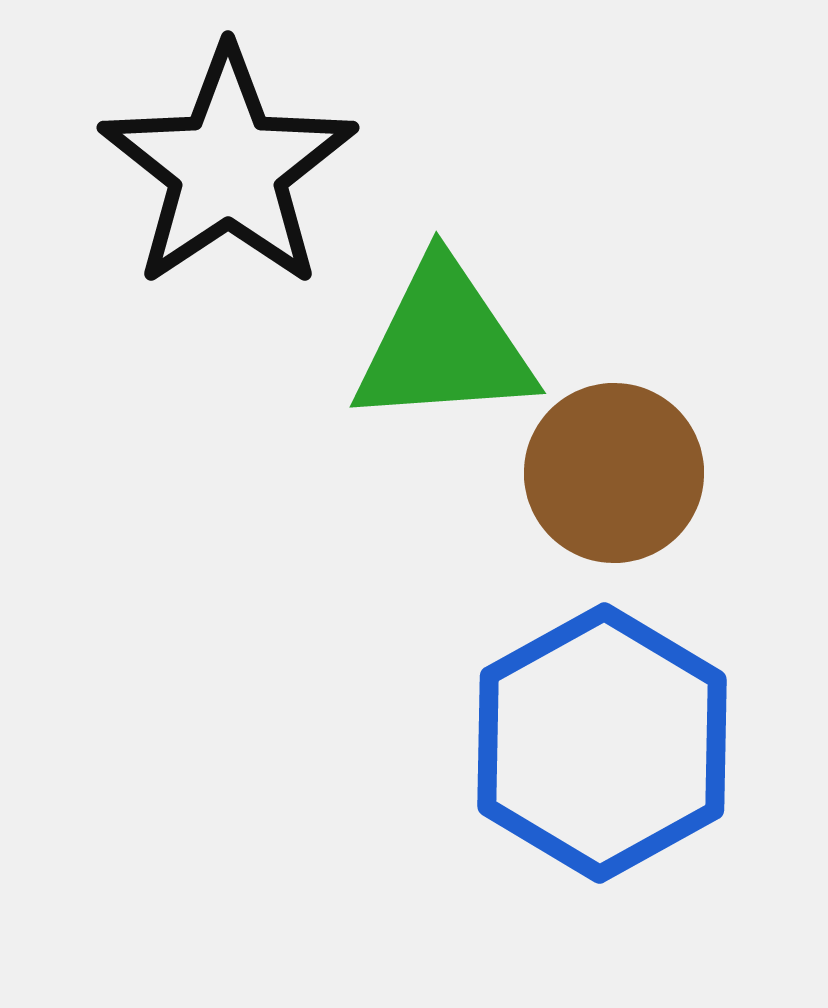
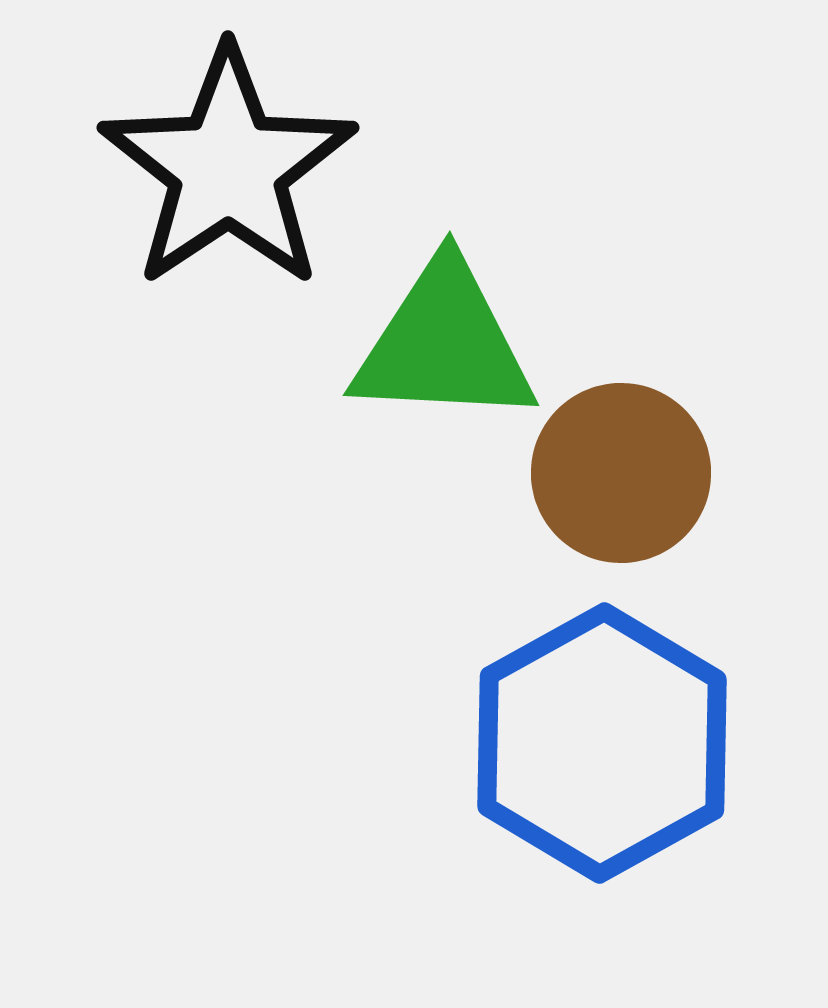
green triangle: rotated 7 degrees clockwise
brown circle: moved 7 px right
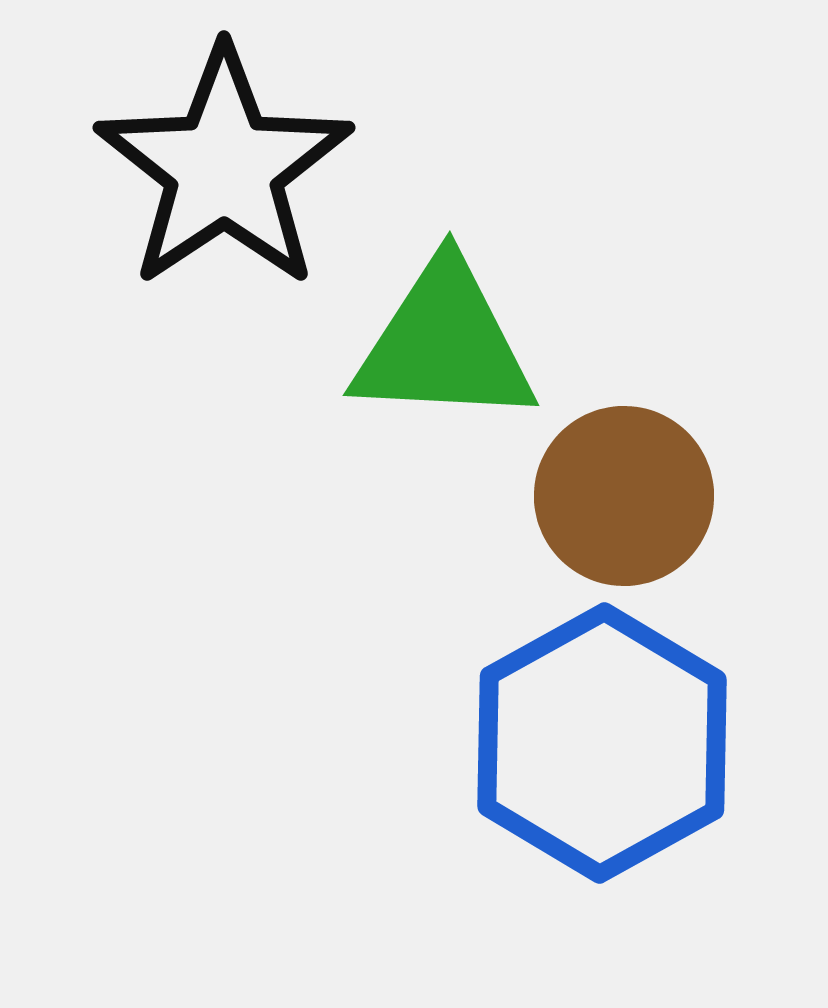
black star: moved 4 px left
brown circle: moved 3 px right, 23 px down
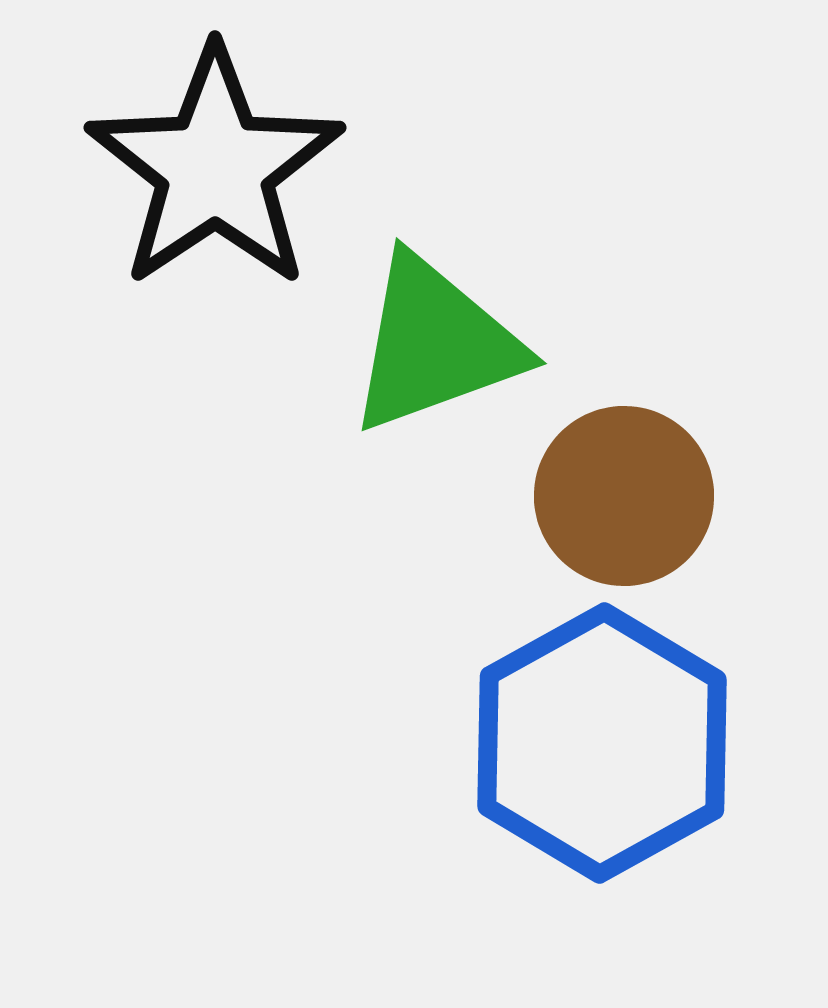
black star: moved 9 px left
green triangle: moved 9 px left; rotated 23 degrees counterclockwise
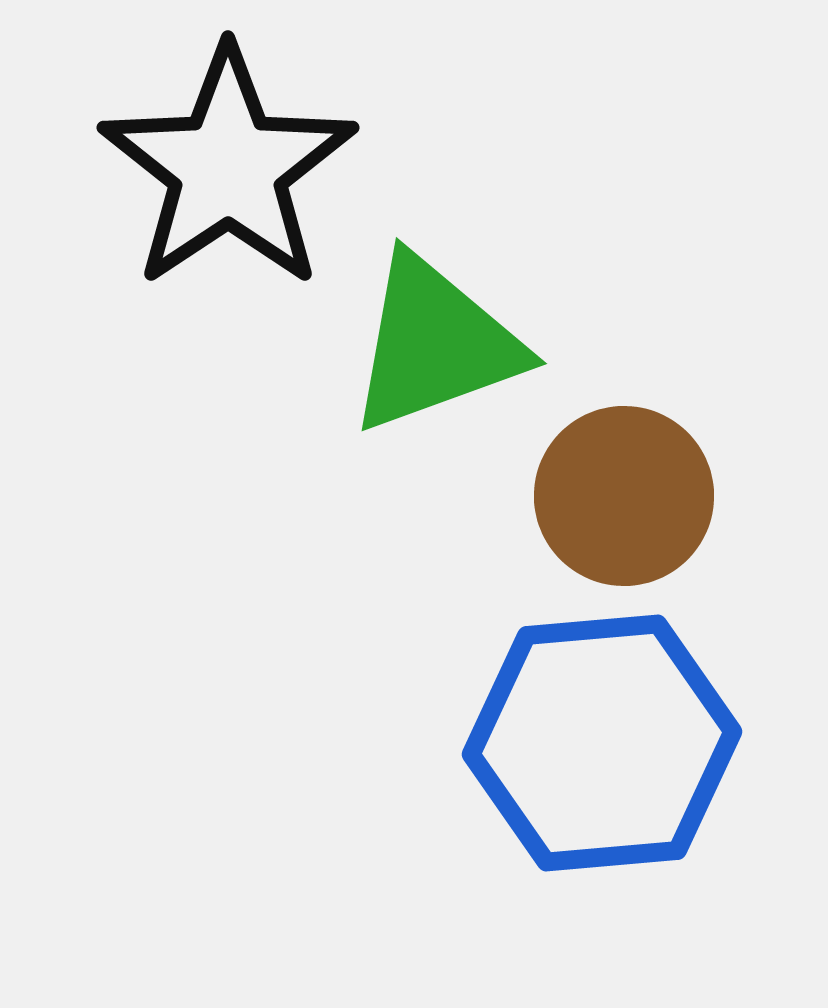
black star: moved 13 px right
blue hexagon: rotated 24 degrees clockwise
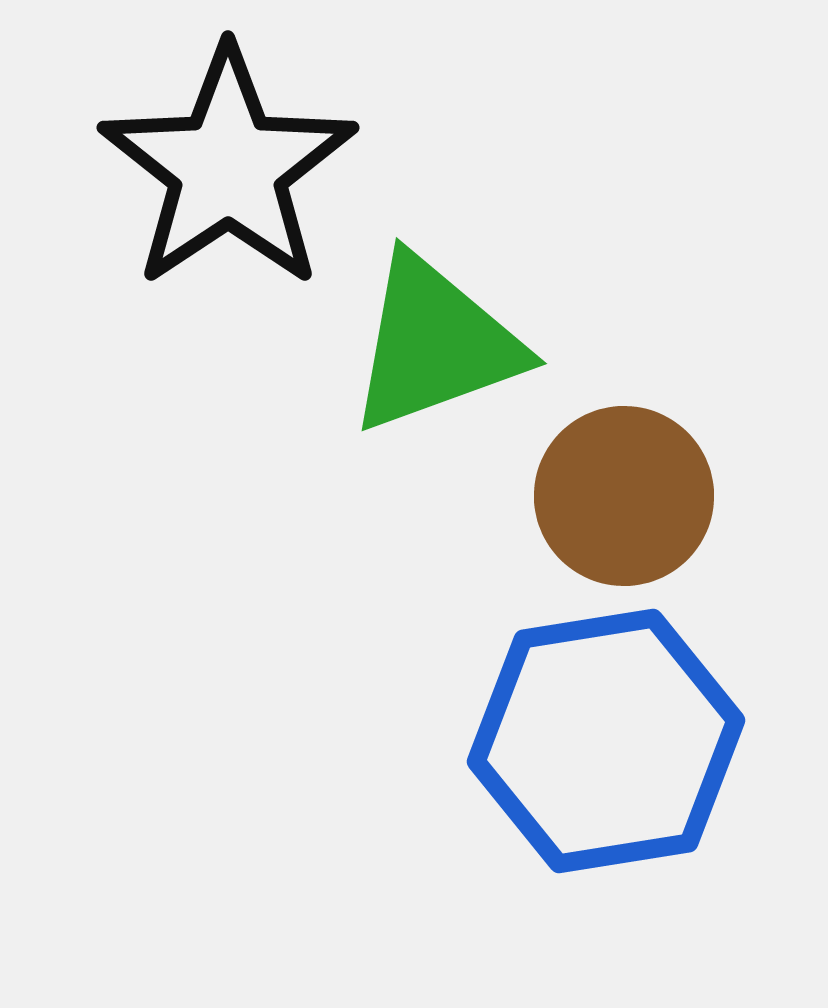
blue hexagon: moved 4 px right, 2 px up; rotated 4 degrees counterclockwise
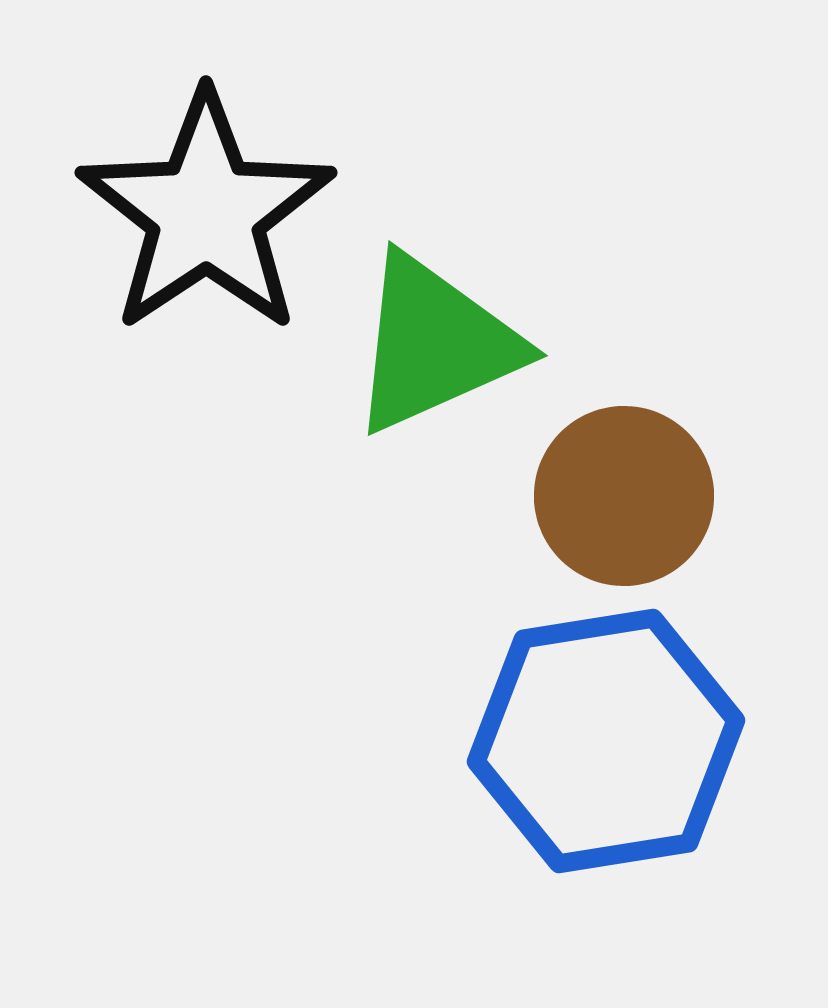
black star: moved 22 px left, 45 px down
green triangle: rotated 4 degrees counterclockwise
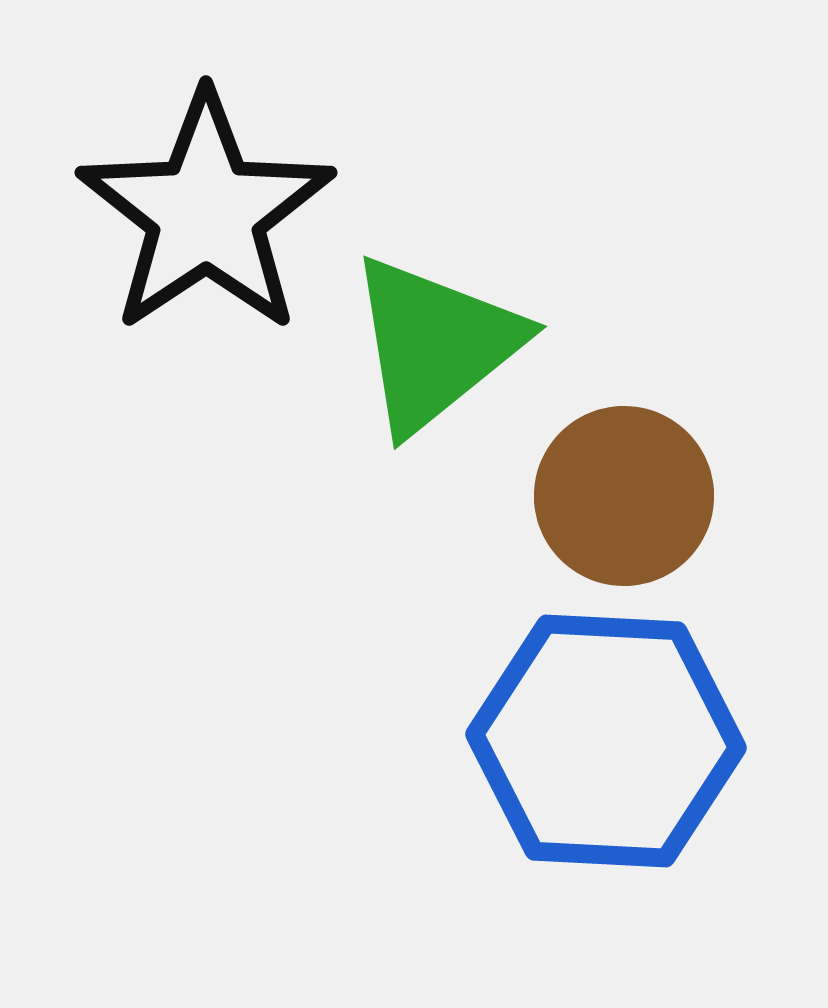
green triangle: rotated 15 degrees counterclockwise
blue hexagon: rotated 12 degrees clockwise
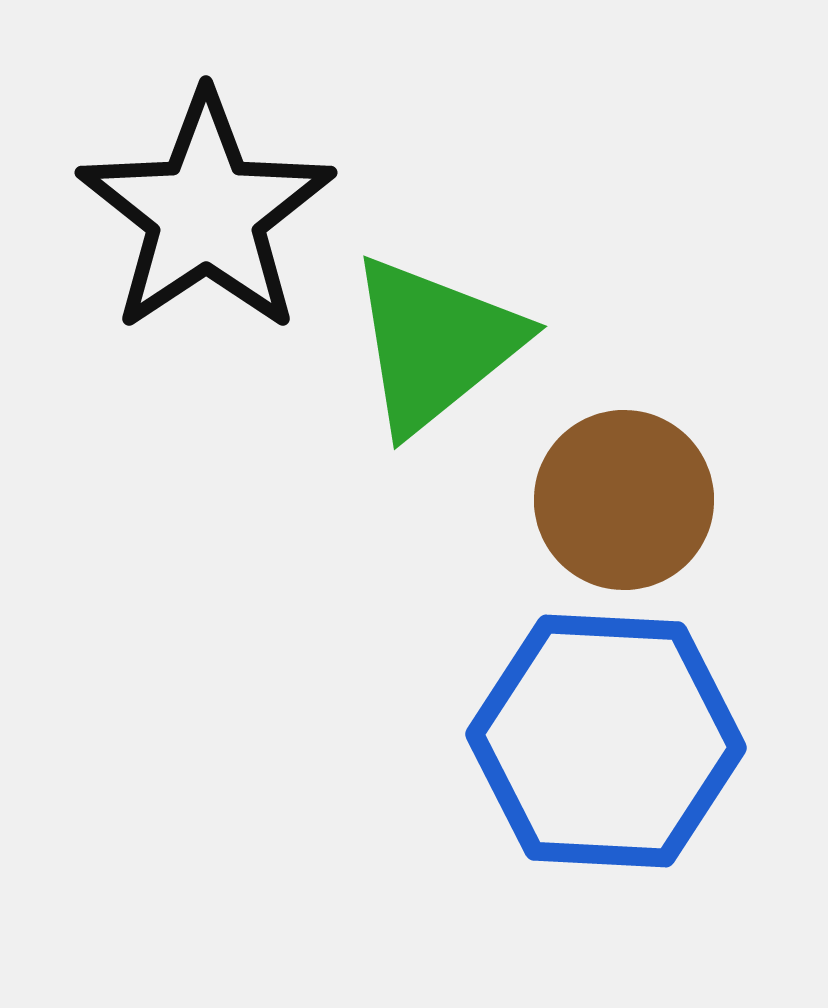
brown circle: moved 4 px down
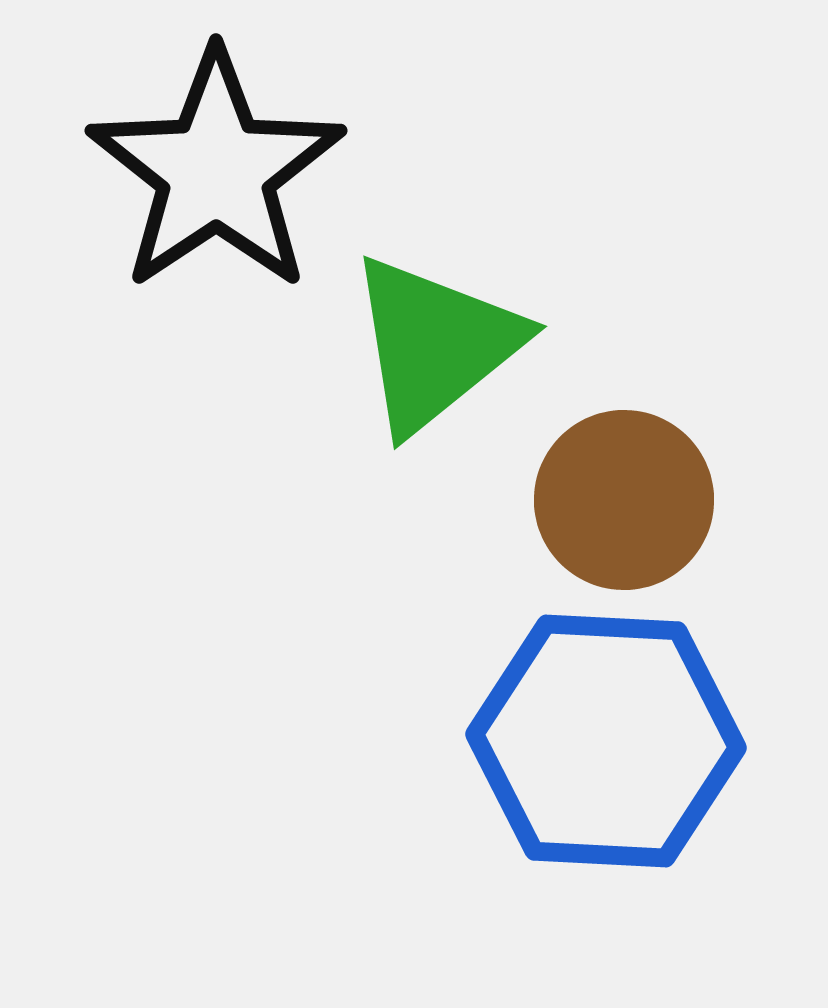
black star: moved 10 px right, 42 px up
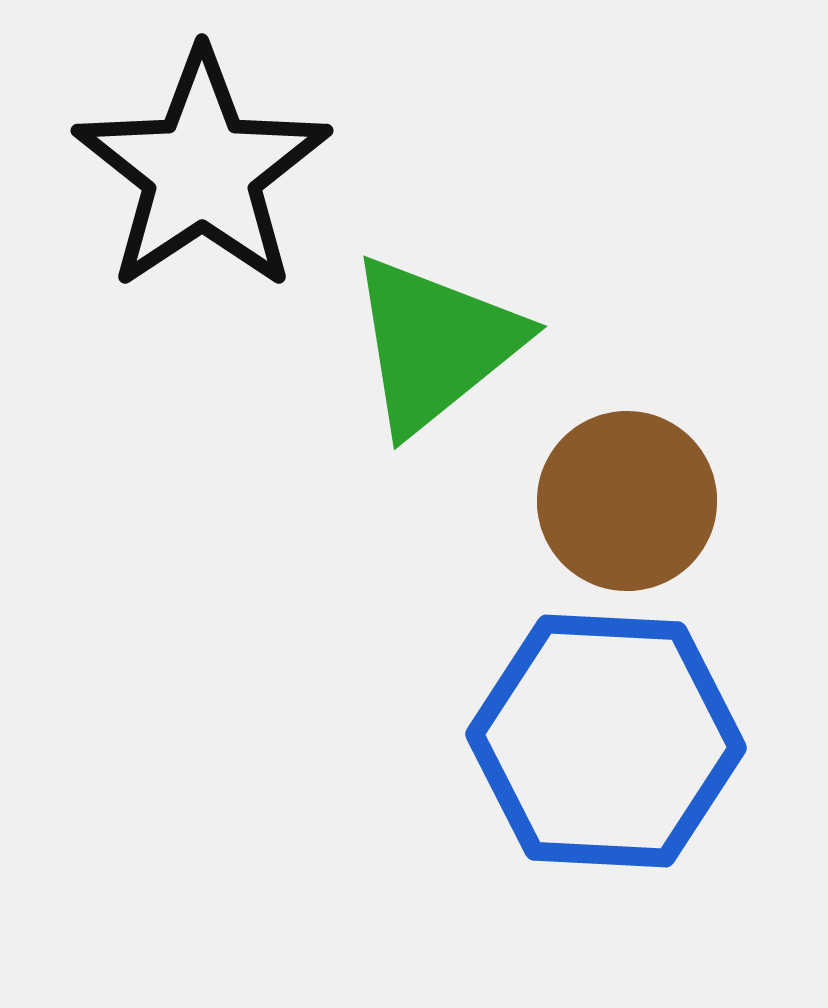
black star: moved 14 px left
brown circle: moved 3 px right, 1 px down
